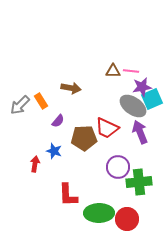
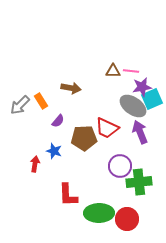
purple circle: moved 2 px right, 1 px up
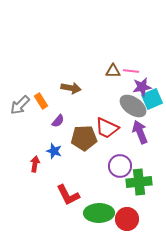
red L-shape: rotated 25 degrees counterclockwise
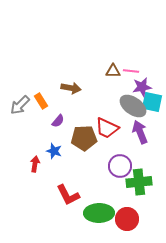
cyan square: moved 3 px down; rotated 35 degrees clockwise
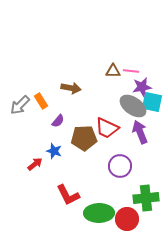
red arrow: rotated 42 degrees clockwise
green cross: moved 7 px right, 16 px down
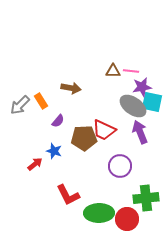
red trapezoid: moved 3 px left, 2 px down
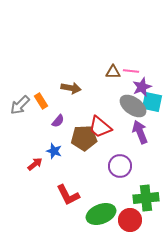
brown triangle: moved 1 px down
purple star: rotated 12 degrees counterclockwise
red trapezoid: moved 4 px left, 3 px up; rotated 15 degrees clockwise
green ellipse: moved 2 px right, 1 px down; rotated 20 degrees counterclockwise
red circle: moved 3 px right, 1 px down
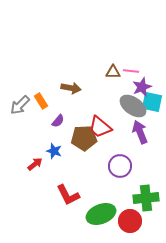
red circle: moved 1 px down
